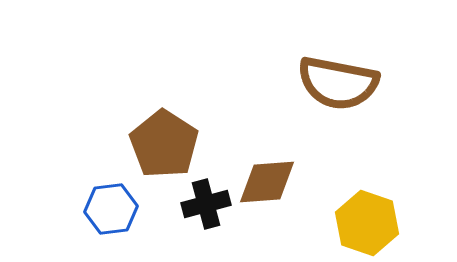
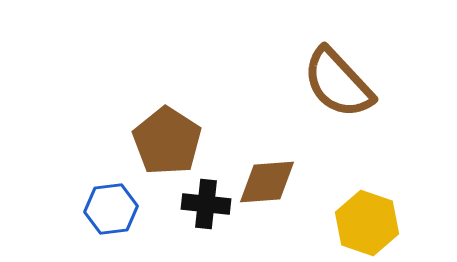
brown semicircle: rotated 36 degrees clockwise
brown pentagon: moved 3 px right, 3 px up
black cross: rotated 21 degrees clockwise
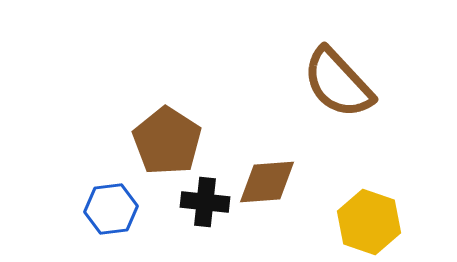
black cross: moved 1 px left, 2 px up
yellow hexagon: moved 2 px right, 1 px up
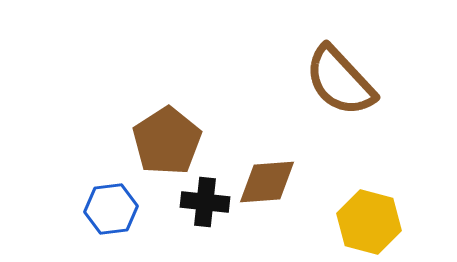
brown semicircle: moved 2 px right, 2 px up
brown pentagon: rotated 6 degrees clockwise
yellow hexagon: rotated 4 degrees counterclockwise
